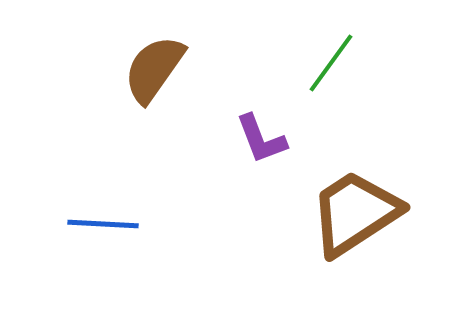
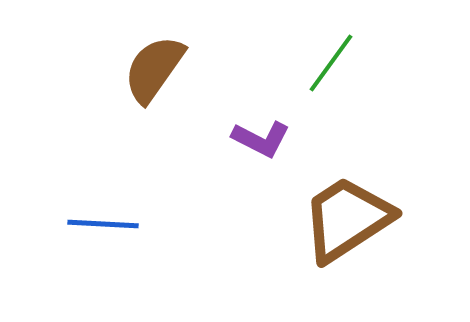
purple L-shape: rotated 42 degrees counterclockwise
brown trapezoid: moved 8 px left, 6 px down
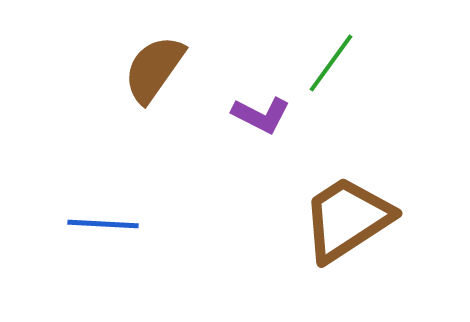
purple L-shape: moved 24 px up
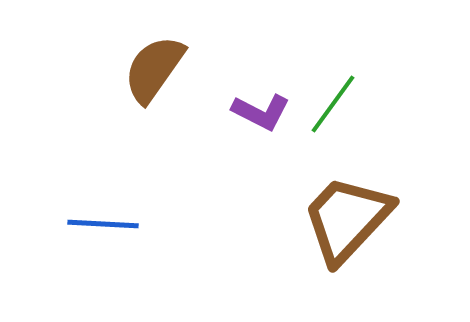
green line: moved 2 px right, 41 px down
purple L-shape: moved 3 px up
brown trapezoid: rotated 14 degrees counterclockwise
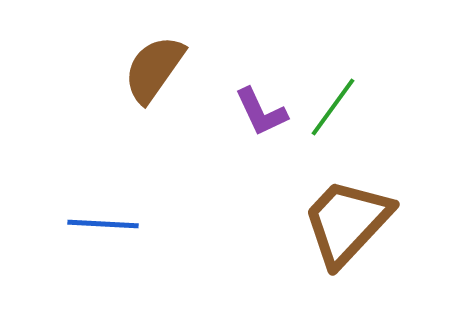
green line: moved 3 px down
purple L-shape: rotated 38 degrees clockwise
brown trapezoid: moved 3 px down
